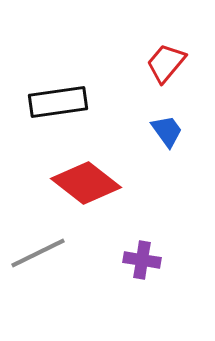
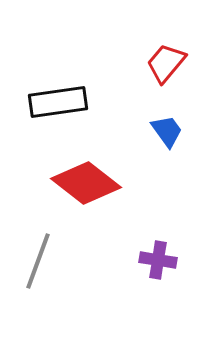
gray line: moved 8 px down; rotated 44 degrees counterclockwise
purple cross: moved 16 px right
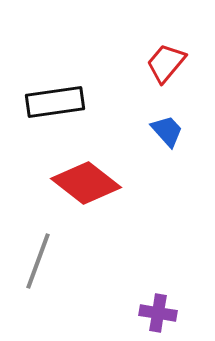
black rectangle: moved 3 px left
blue trapezoid: rotated 6 degrees counterclockwise
purple cross: moved 53 px down
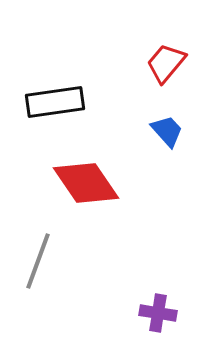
red diamond: rotated 18 degrees clockwise
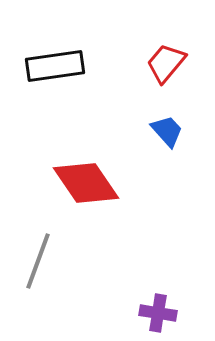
black rectangle: moved 36 px up
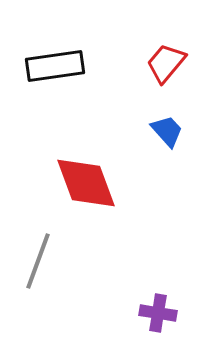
red diamond: rotated 14 degrees clockwise
